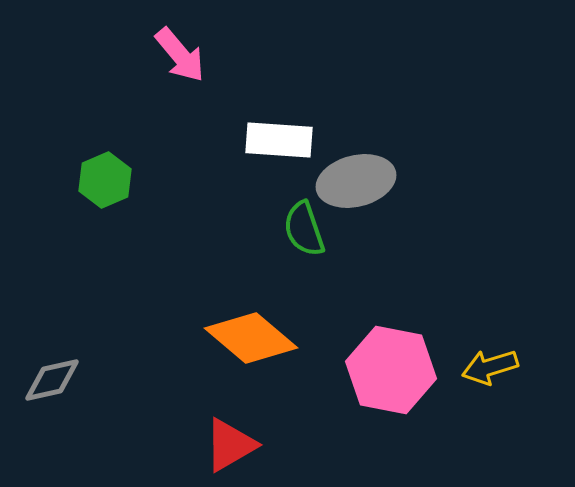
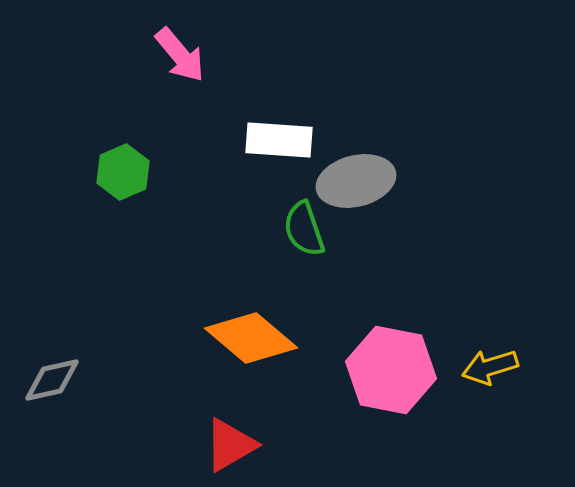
green hexagon: moved 18 px right, 8 px up
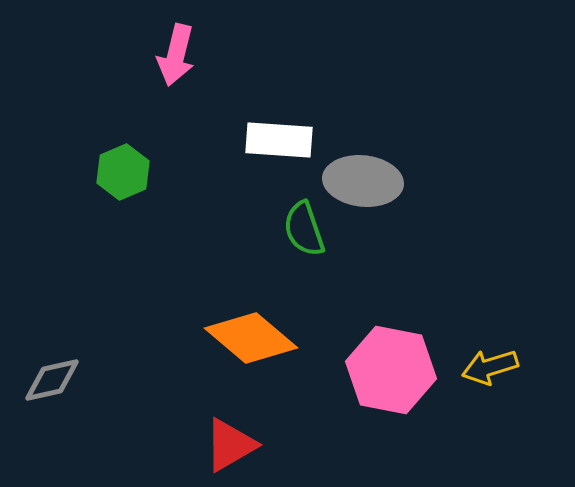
pink arrow: moved 4 px left; rotated 54 degrees clockwise
gray ellipse: moved 7 px right; rotated 20 degrees clockwise
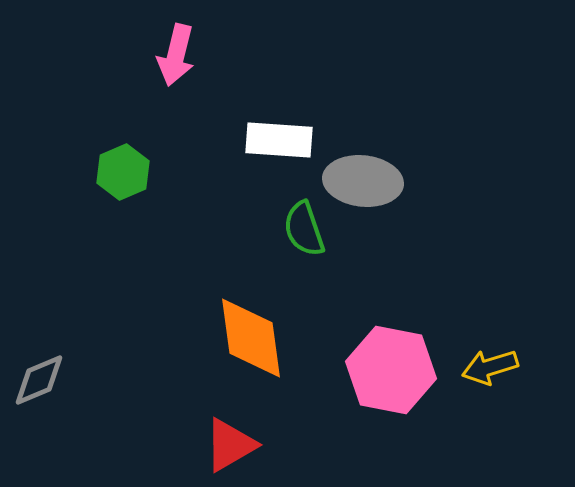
orange diamond: rotated 42 degrees clockwise
gray diamond: moved 13 px left; rotated 10 degrees counterclockwise
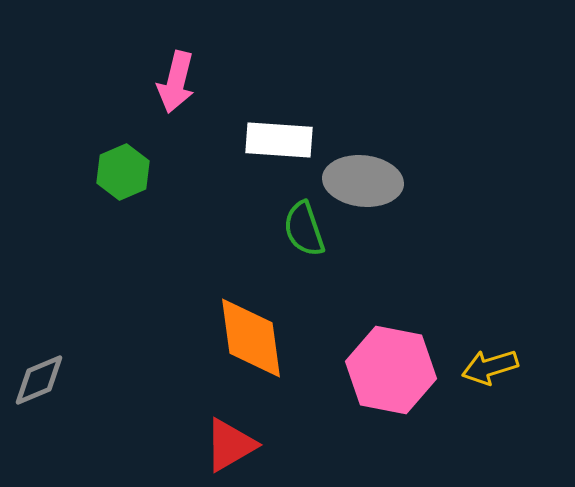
pink arrow: moved 27 px down
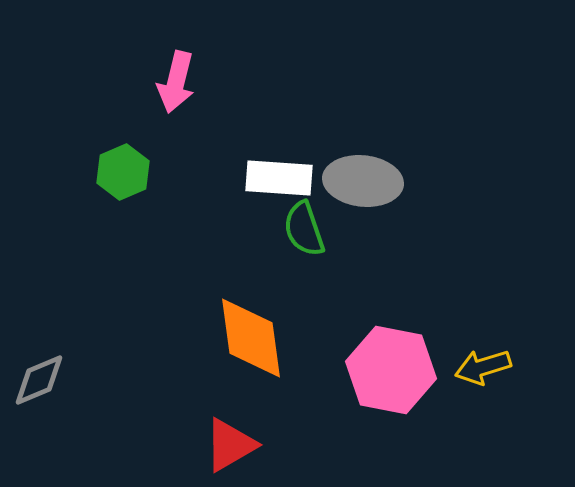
white rectangle: moved 38 px down
yellow arrow: moved 7 px left
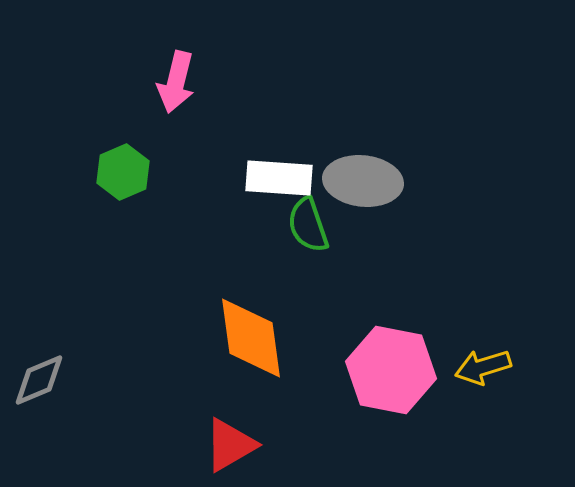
green semicircle: moved 4 px right, 4 px up
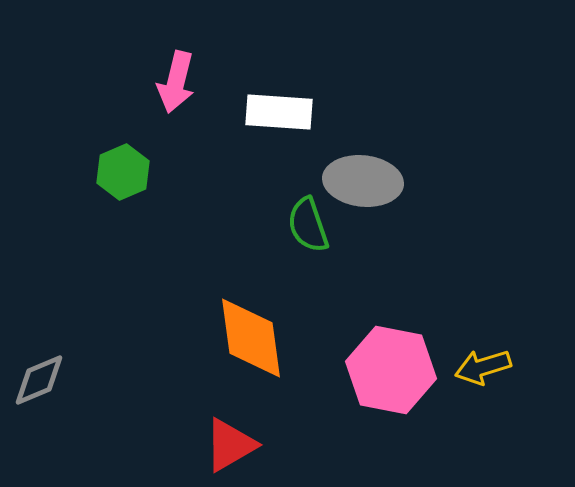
white rectangle: moved 66 px up
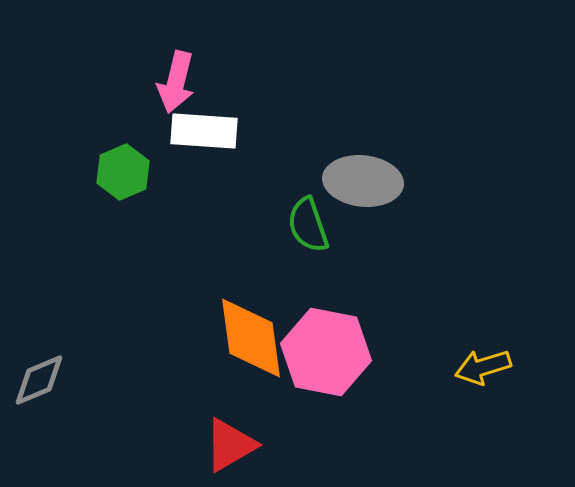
white rectangle: moved 75 px left, 19 px down
pink hexagon: moved 65 px left, 18 px up
